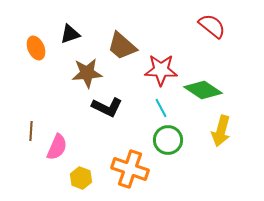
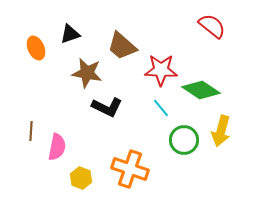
brown star: rotated 16 degrees clockwise
green diamond: moved 2 px left
cyan line: rotated 12 degrees counterclockwise
green circle: moved 16 px right
pink semicircle: rotated 12 degrees counterclockwise
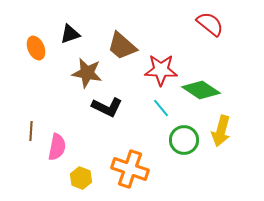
red semicircle: moved 2 px left, 2 px up
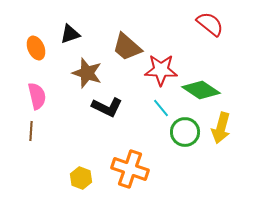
brown trapezoid: moved 5 px right, 1 px down
brown star: rotated 8 degrees clockwise
yellow arrow: moved 3 px up
green circle: moved 1 px right, 8 px up
pink semicircle: moved 20 px left, 51 px up; rotated 24 degrees counterclockwise
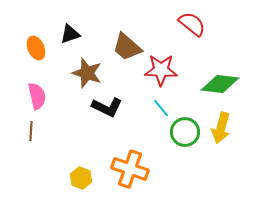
red semicircle: moved 18 px left
green diamond: moved 19 px right, 6 px up; rotated 27 degrees counterclockwise
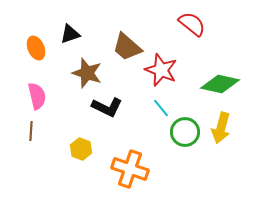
red star: rotated 20 degrees clockwise
green diamond: rotated 6 degrees clockwise
yellow hexagon: moved 29 px up
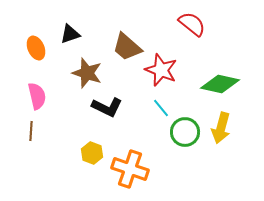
yellow hexagon: moved 11 px right, 4 px down
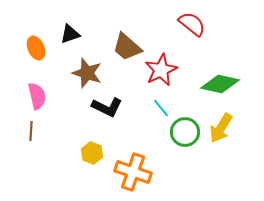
red star: rotated 24 degrees clockwise
yellow arrow: rotated 16 degrees clockwise
orange cross: moved 3 px right, 3 px down
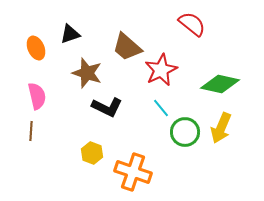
yellow arrow: rotated 8 degrees counterclockwise
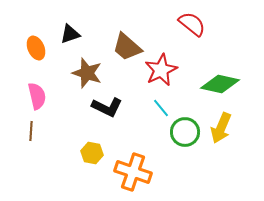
yellow hexagon: rotated 10 degrees counterclockwise
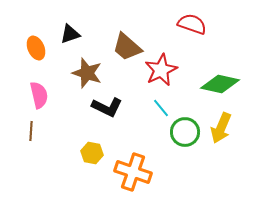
red semicircle: rotated 20 degrees counterclockwise
pink semicircle: moved 2 px right, 1 px up
